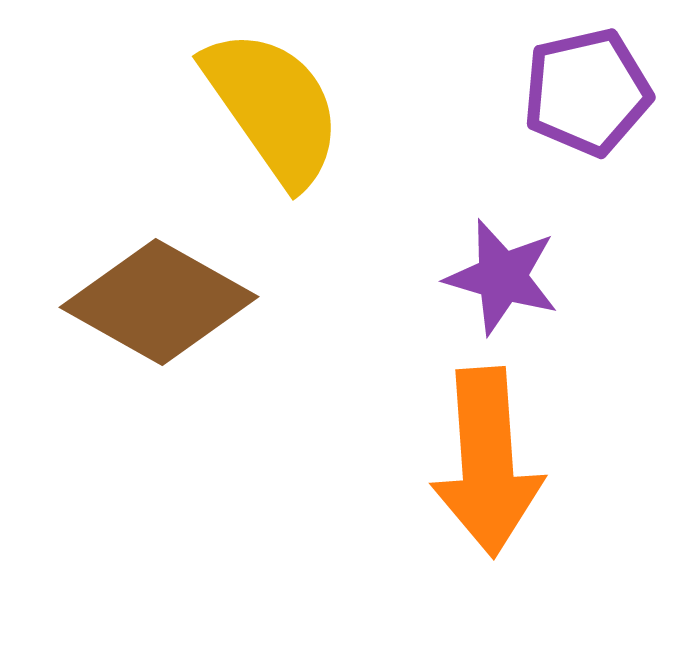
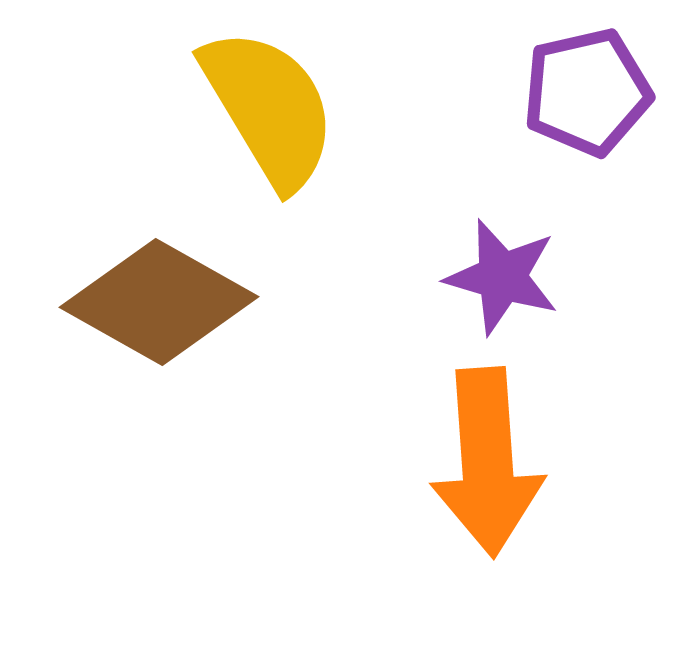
yellow semicircle: moved 4 px left, 1 px down; rotated 4 degrees clockwise
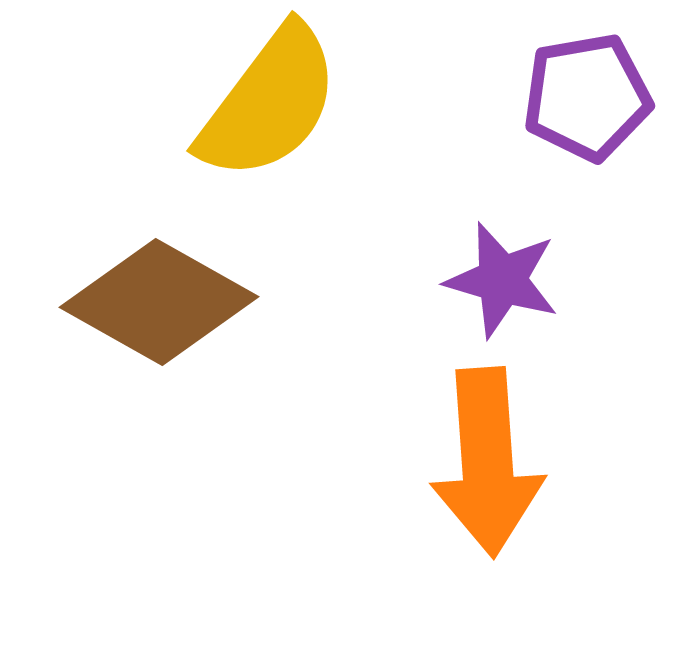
purple pentagon: moved 5 px down; rotated 3 degrees clockwise
yellow semicircle: moved 5 px up; rotated 68 degrees clockwise
purple star: moved 3 px down
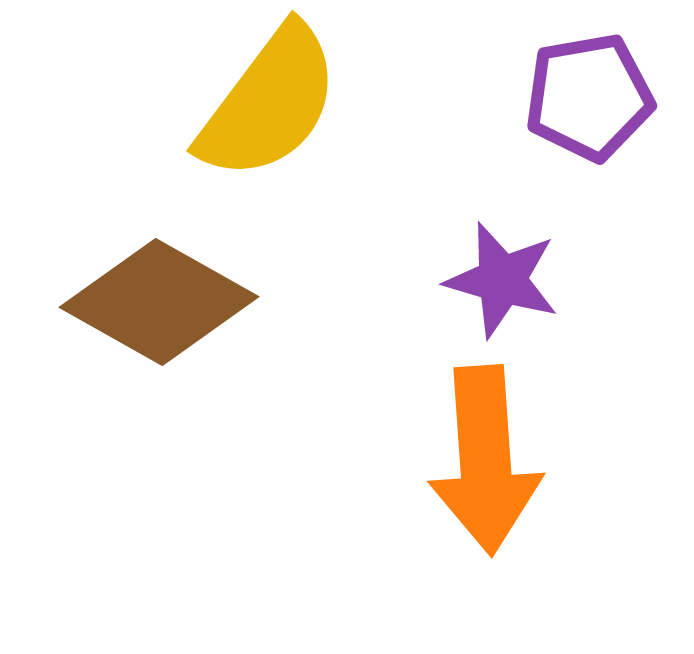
purple pentagon: moved 2 px right
orange arrow: moved 2 px left, 2 px up
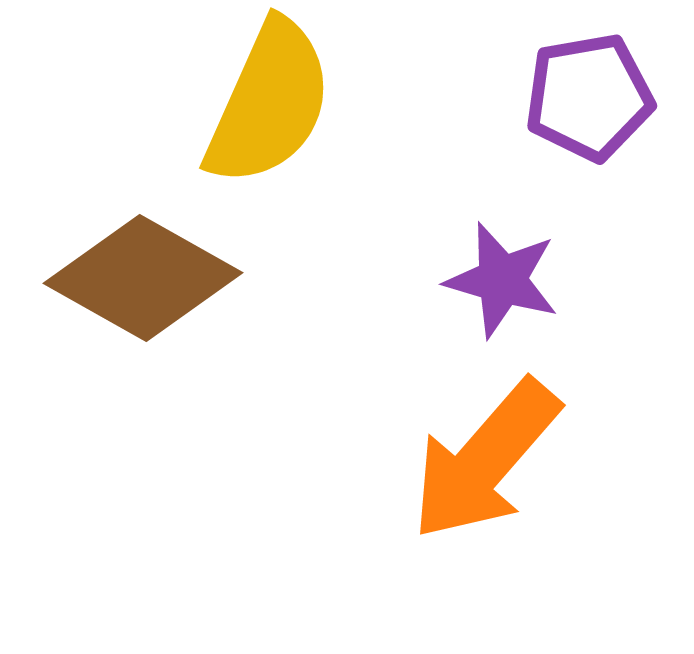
yellow semicircle: rotated 13 degrees counterclockwise
brown diamond: moved 16 px left, 24 px up
orange arrow: rotated 45 degrees clockwise
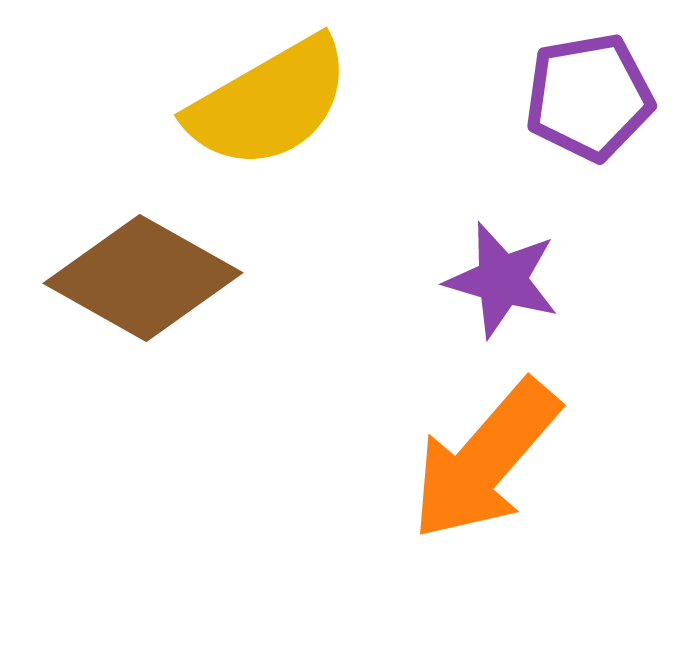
yellow semicircle: rotated 36 degrees clockwise
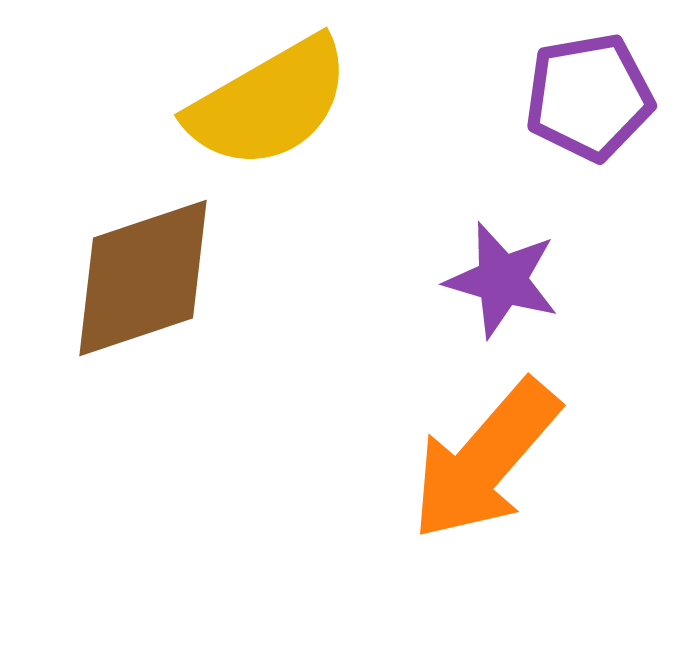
brown diamond: rotated 48 degrees counterclockwise
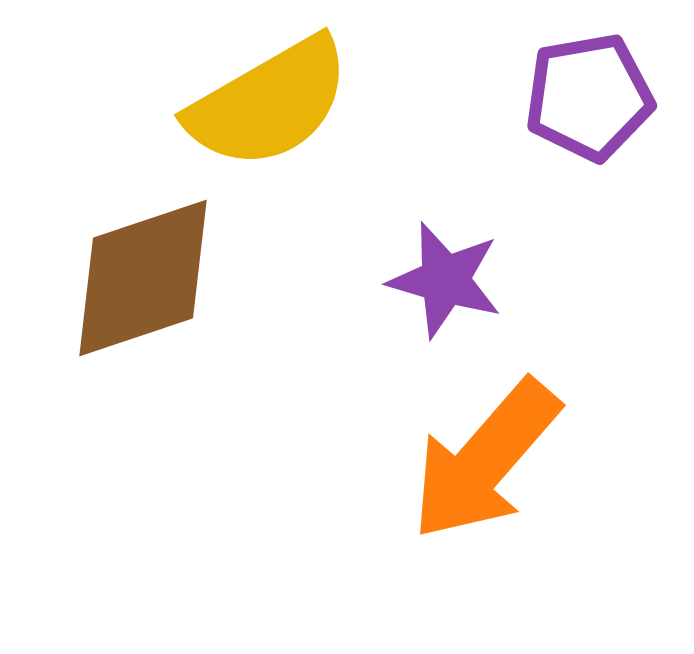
purple star: moved 57 px left
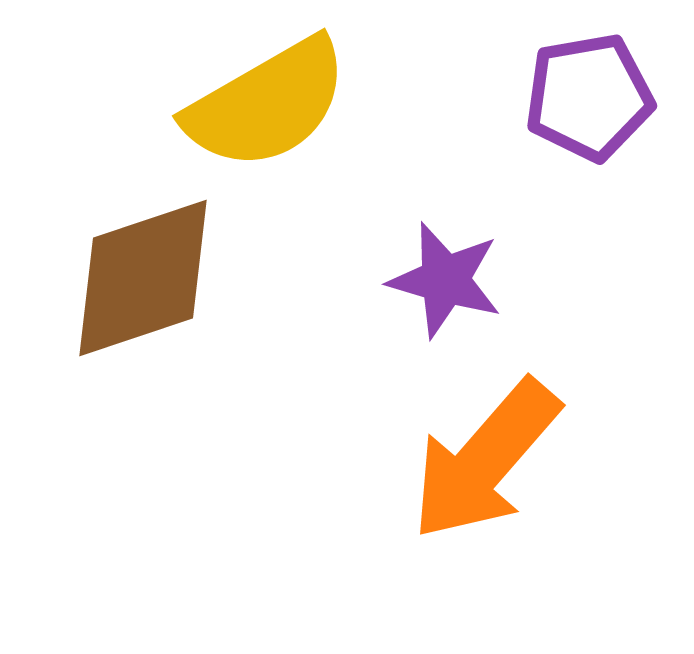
yellow semicircle: moved 2 px left, 1 px down
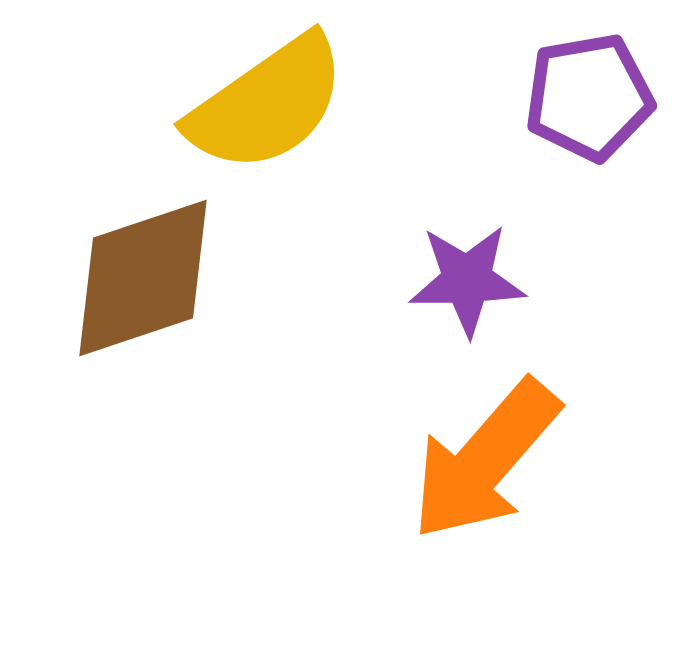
yellow semicircle: rotated 5 degrees counterclockwise
purple star: moved 22 px right; rotated 17 degrees counterclockwise
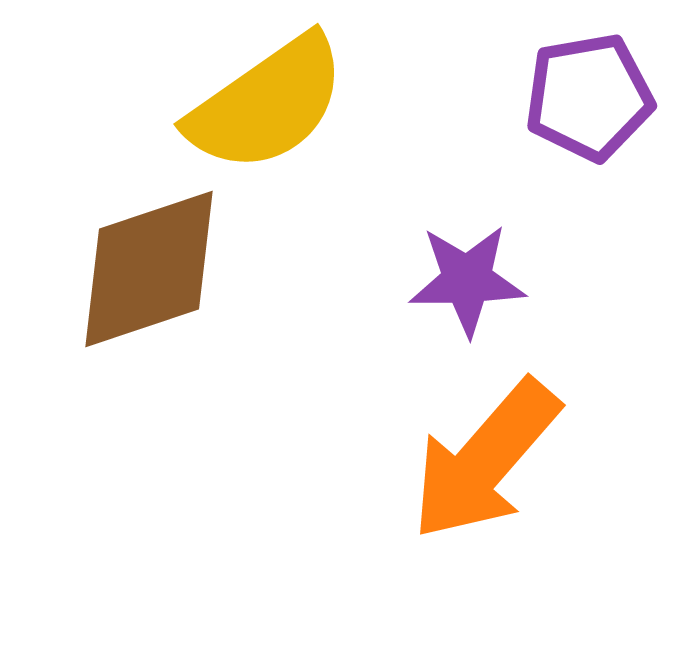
brown diamond: moved 6 px right, 9 px up
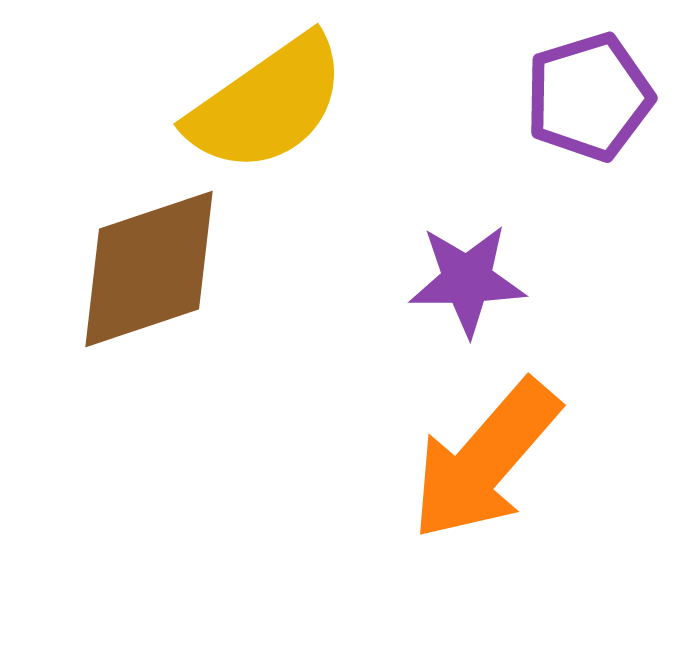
purple pentagon: rotated 7 degrees counterclockwise
